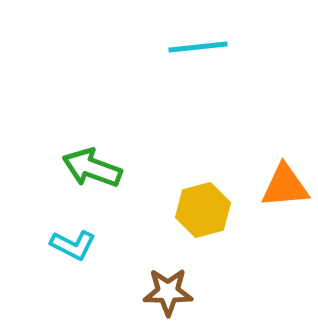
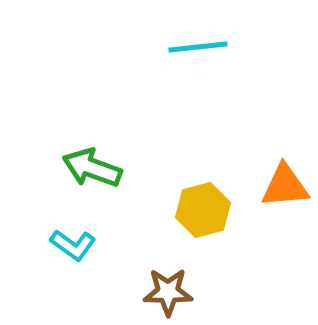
cyan L-shape: rotated 9 degrees clockwise
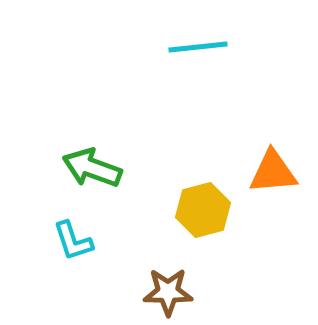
orange triangle: moved 12 px left, 14 px up
cyan L-shape: moved 4 px up; rotated 36 degrees clockwise
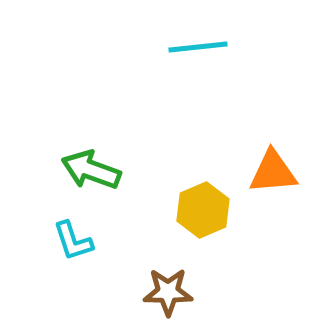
green arrow: moved 1 px left, 2 px down
yellow hexagon: rotated 8 degrees counterclockwise
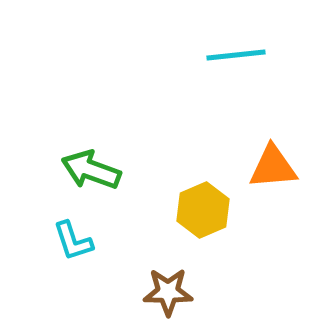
cyan line: moved 38 px right, 8 px down
orange triangle: moved 5 px up
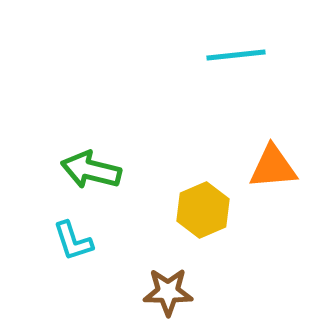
green arrow: rotated 6 degrees counterclockwise
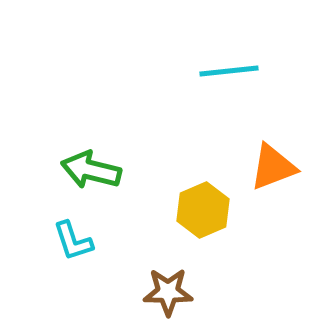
cyan line: moved 7 px left, 16 px down
orange triangle: rotated 16 degrees counterclockwise
